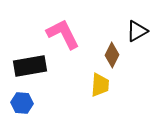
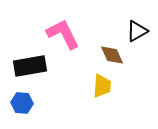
brown diamond: rotated 50 degrees counterclockwise
yellow trapezoid: moved 2 px right, 1 px down
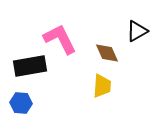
pink L-shape: moved 3 px left, 5 px down
brown diamond: moved 5 px left, 2 px up
blue hexagon: moved 1 px left
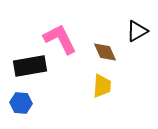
brown diamond: moved 2 px left, 1 px up
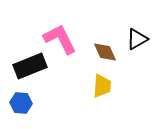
black triangle: moved 8 px down
black rectangle: rotated 12 degrees counterclockwise
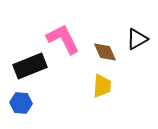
pink L-shape: moved 3 px right
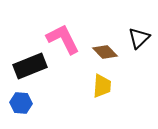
black triangle: moved 2 px right, 1 px up; rotated 15 degrees counterclockwise
brown diamond: rotated 20 degrees counterclockwise
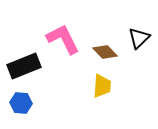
black rectangle: moved 6 px left
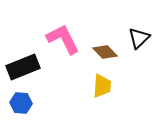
black rectangle: moved 1 px left, 1 px down
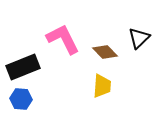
blue hexagon: moved 4 px up
